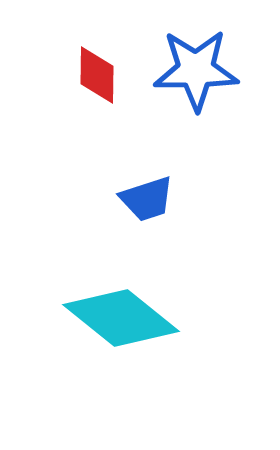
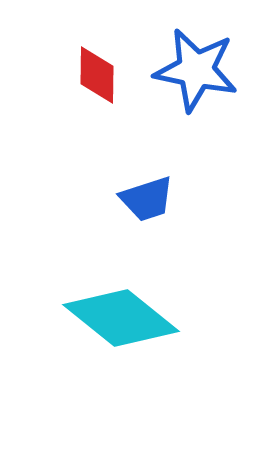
blue star: rotated 12 degrees clockwise
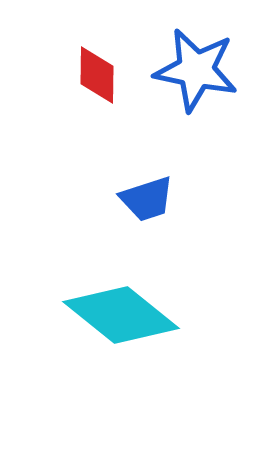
cyan diamond: moved 3 px up
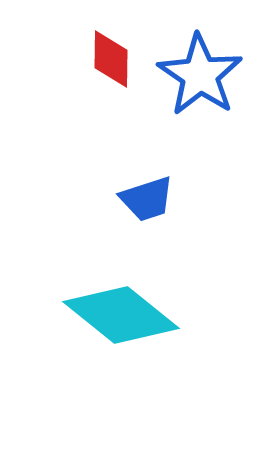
blue star: moved 4 px right, 5 px down; rotated 22 degrees clockwise
red diamond: moved 14 px right, 16 px up
